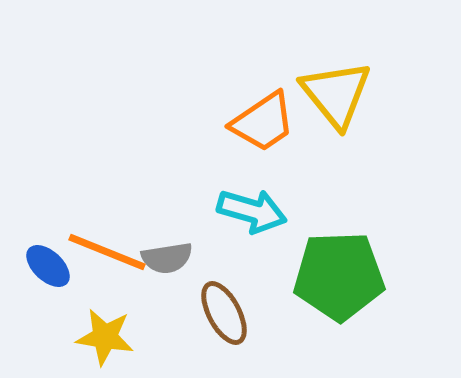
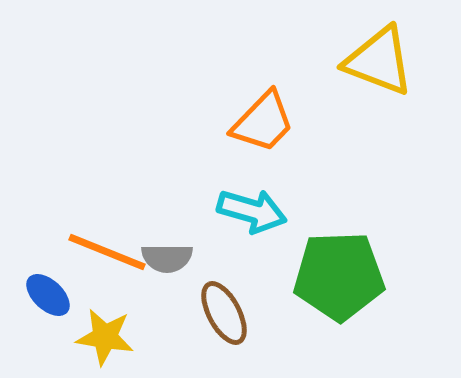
yellow triangle: moved 43 px right, 33 px up; rotated 30 degrees counterclockwise
orange trapezoid: rotated 12 degrees counterclockwise
gray semicircle: rotated 9 degrees clockwise
blue ellipse: moved 29 px down
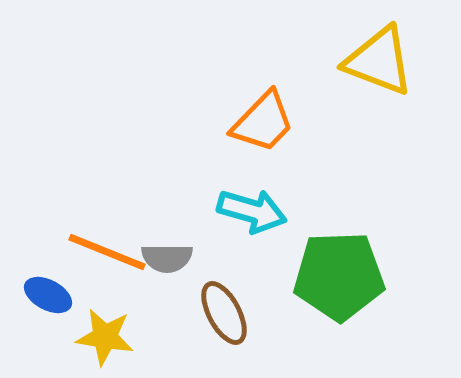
blue ellipse: rotated 15 degrees counterclockwise
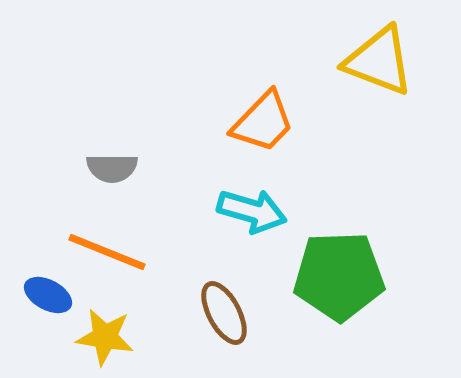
gray semicircle: moved 55 px left, 90 px up
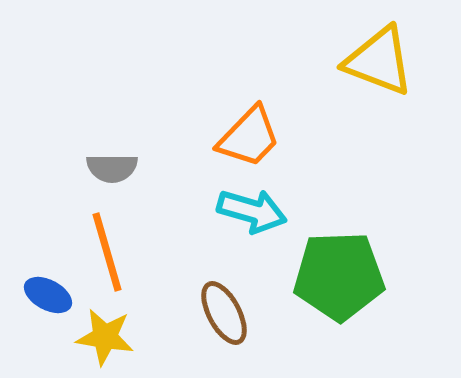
orange trapezoid: moved 14 px left, 15 px down
orange line: rotated 52 degrees clockwise
